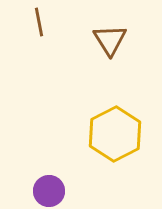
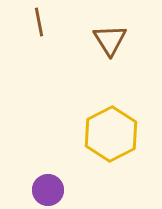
yellow hexagon: moved 4 px left
purple circle: moved 1 px left, 1 px up
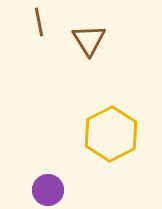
brown triangle: moved 21 px left
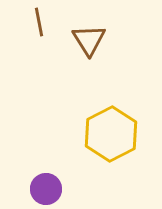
purple circle: moved 2 px left, 1 px up
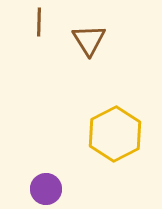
brown line: rotated 12 degrees clockwise
yellow hexagon: moved 4 px right
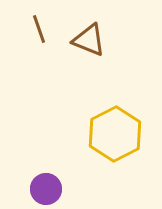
brown line: moved 7 px down; rotated 20 degrees counterclockwise
brown triangle: rotated 36 degrees counterclockwise
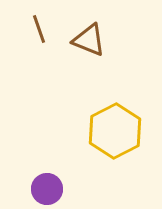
yellow hexagon: moved 3 px up
purple circle: moved 1 px right
